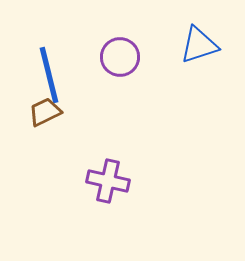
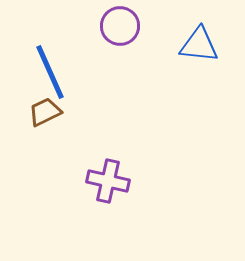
blue triangle: rotated 24 degrees clockwise
purple circle: moved 31 px up
blue line: moved 1 px right, 3 px up; rotated 10 degrees counterclockwise
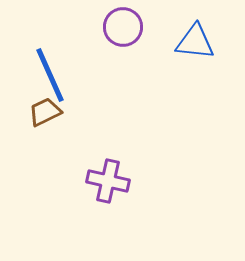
purple circle: moved 3 px right, 1 px down
blue triangle: moved 4 px left, 3 px up
blue line: moved 3 px down
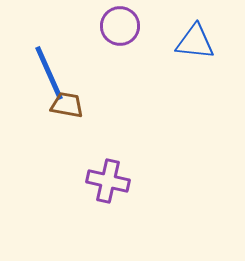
purple circle: moved 3 px left, 1 px up
blue line: moved 1 px left, 2 px up
brown trapezoid: moved 22 px right, 7 px up; rotated 36 degrees clockwise
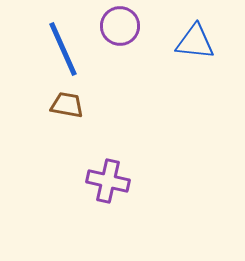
blue line: moved 14 px right, 24 px up
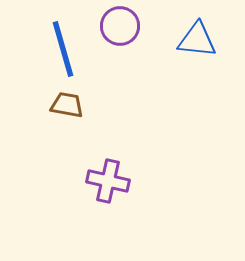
blue triangle: moved 2 px right, 2 px up
blue line: rotated 8 degrees clockwise
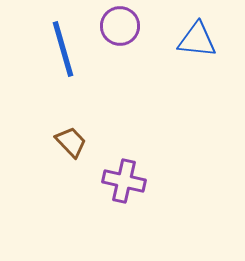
brown trapezoid: moved 4 px right, 37 px down; rotated 36 degrees clockwise
purple cross: moved 16 px right
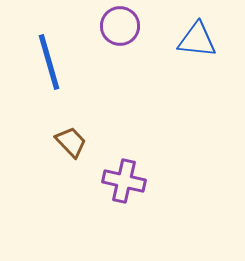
blue line: moved 14 px left, 13 px down
